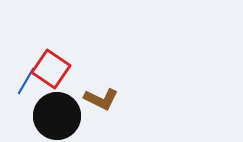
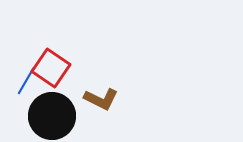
red square: moved 1 px up
black circle: moved 5 px left
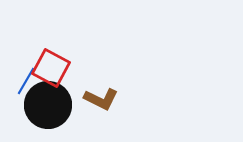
red square: rotated 6 degrees counterclockwise
black circle: moved 4 px left, 11 px up
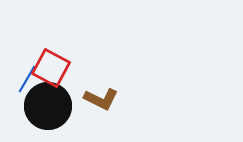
blue line: moved 1 px right, 2 px up
black circle: moved 1 px down
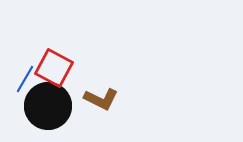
red square: moved 3 px right
blue line: moved 2 px left
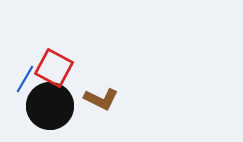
black circle: moved 2 px right
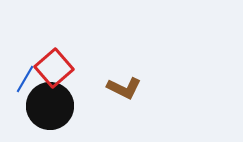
red square: rotated 21 degrees clockwise
brown L-shape: moved 23 px right, 11 px up
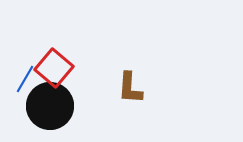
red square: rotated 9 degrees counterclockwise
brown L-shape: moved 6 px right; rotated 68 degrees clockwise
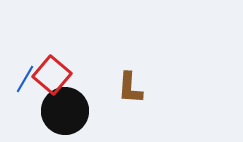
red square: moved 2 px left, 7 px down
black circle: moved 15 px right, 5 px down
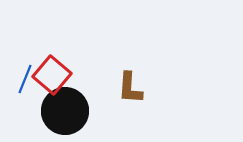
blue line: rotated 8 degrees counterclockwise
